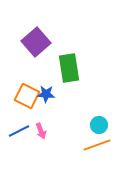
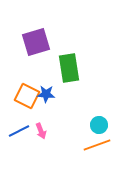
purple square: rotated 24 degrees clockwise
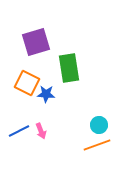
orange square: moved 13 px up
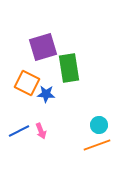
purple square: moved 7 px right, 5 px down
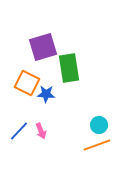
blue line: rotated 20 degrees counterclockwise
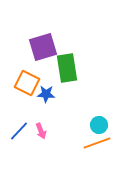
green rectangle: moved 2 px left
orange line: moved 2 px up
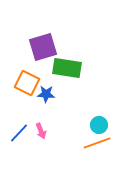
green rectangle: rotated 72 degrees counterclockwise
blue line: moved 2 px down
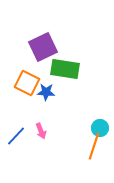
purple square: rotated 8 degrees counterclockwise
green rectangle: moved 2 px left, 1 px down
blue star: moved 2 px up
cyan circle: moved 1 px right, 3 px down
blue line: moved 3 px left, 3 px down
orange line: moved 3 px left, 3 px down; rotated 52 degrees counterclockwise
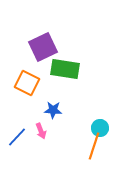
blue star: moved 7 px right, 18 px down
blue line: moved 1 px right, 1 px down
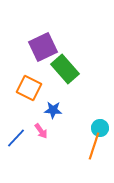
green rectangle: rotated 40 degrees clockwise
orange square: moved 2 px right, 5 px down
pink arrow: rotated 14 degrees counterclockwise
blue line: moved 1 px left, 1 px down
